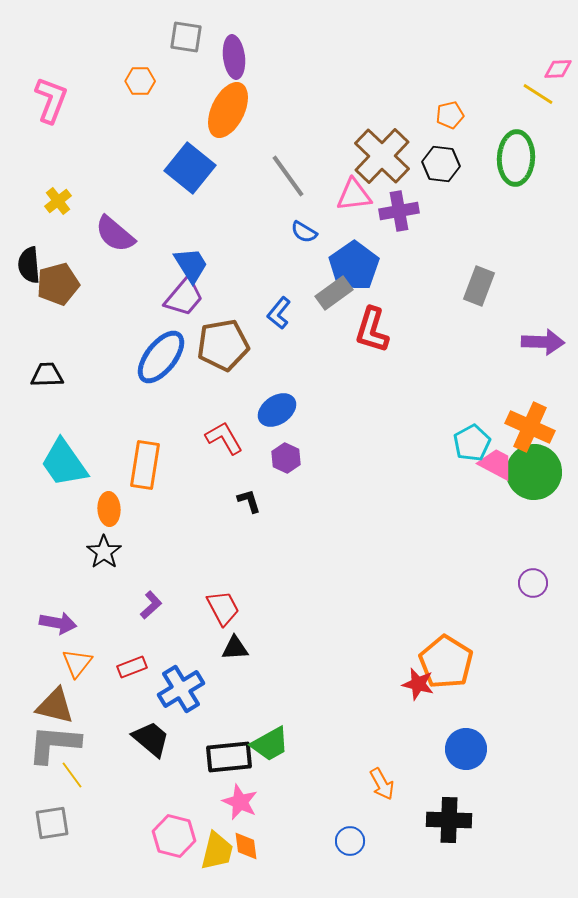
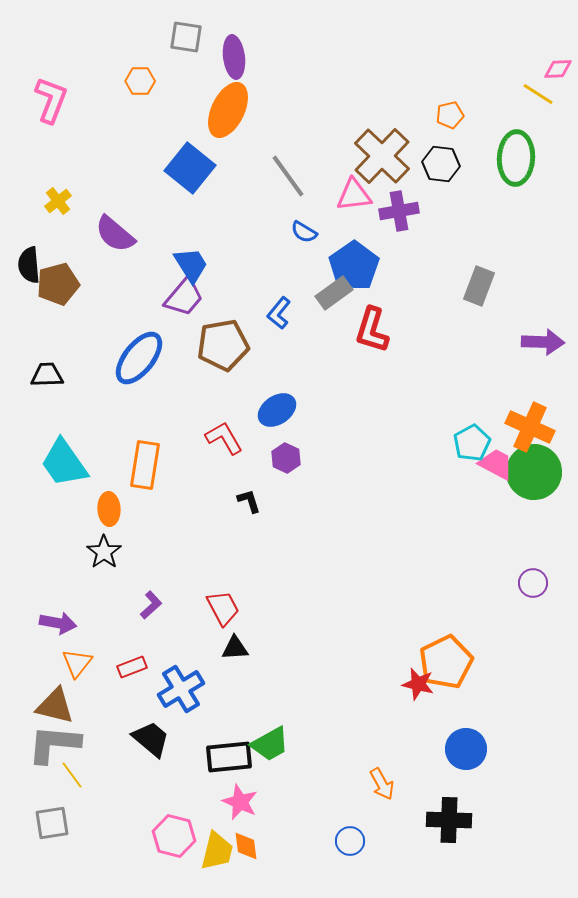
blue ellipse at (161, 357): moved 22 px left, 1 px down
orange pentagon at (446, 662): rotated 14 degrees clockwise
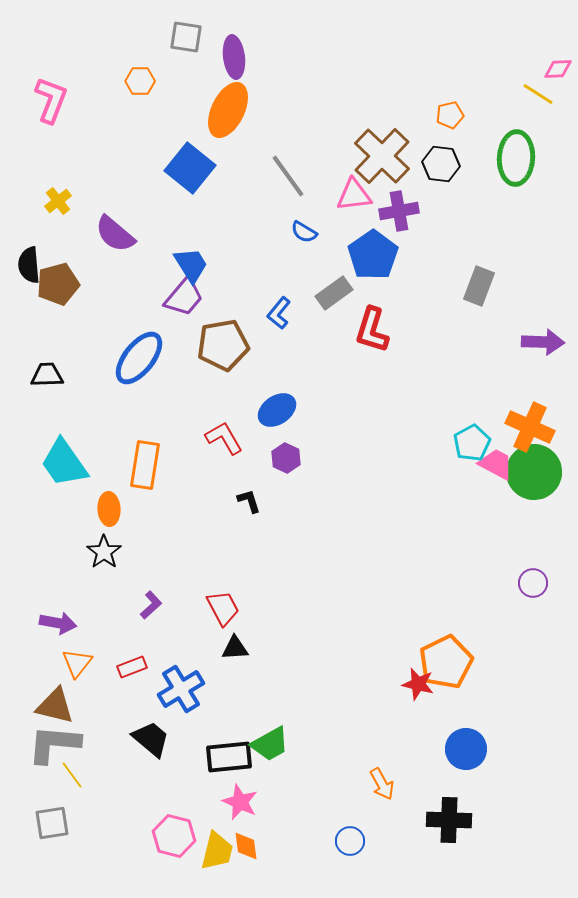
blue pentagon at (354, 266): moved 19 px right, 11 px up
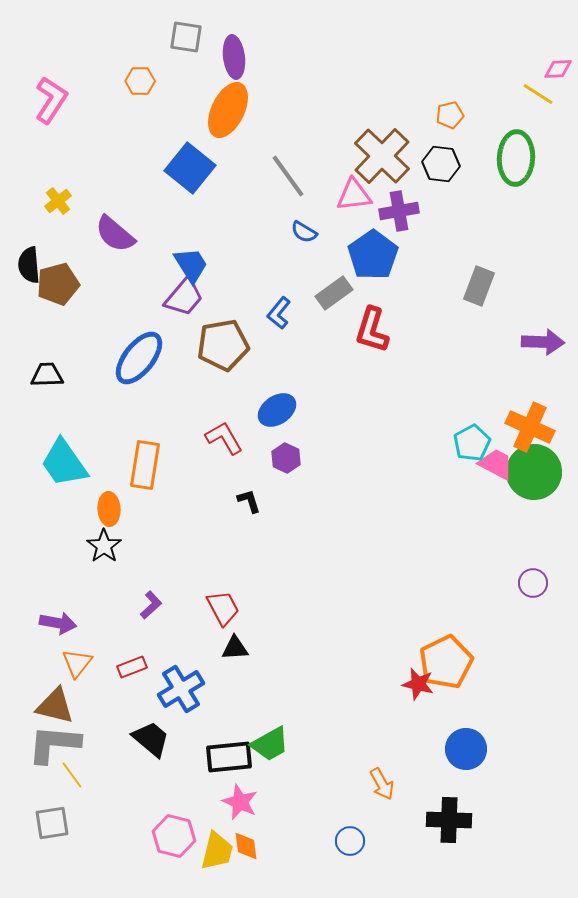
pink L-shape at (51, 100): rotated 12 degrees clockwise
black star at (104, 552): moved 6 px up
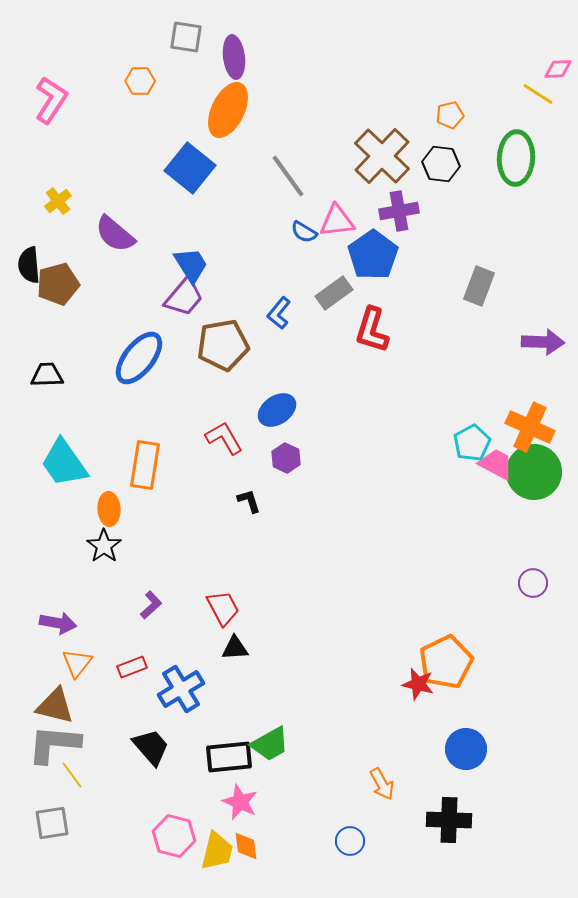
pink triangle at (354, 195): moved 17 px left, 26 px down
black trapezoid at (151, 739): moved 8 px down; rotated 9 degrees clockwise
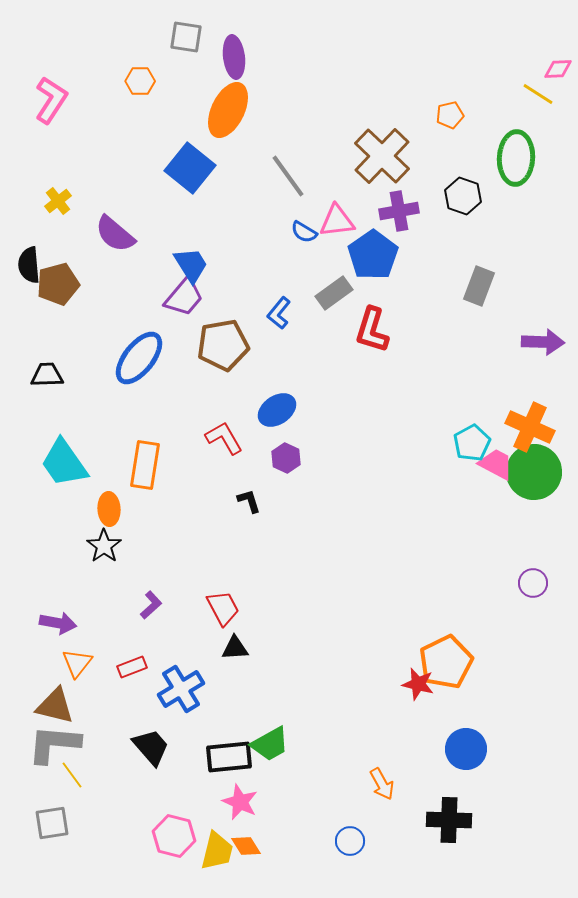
black hexagon at (441, 164): moved 22 px right, 32 px down; rotated 12 degrees clockwise
orange diamond at (246, 846): rotated 24 degrees counterclockwise
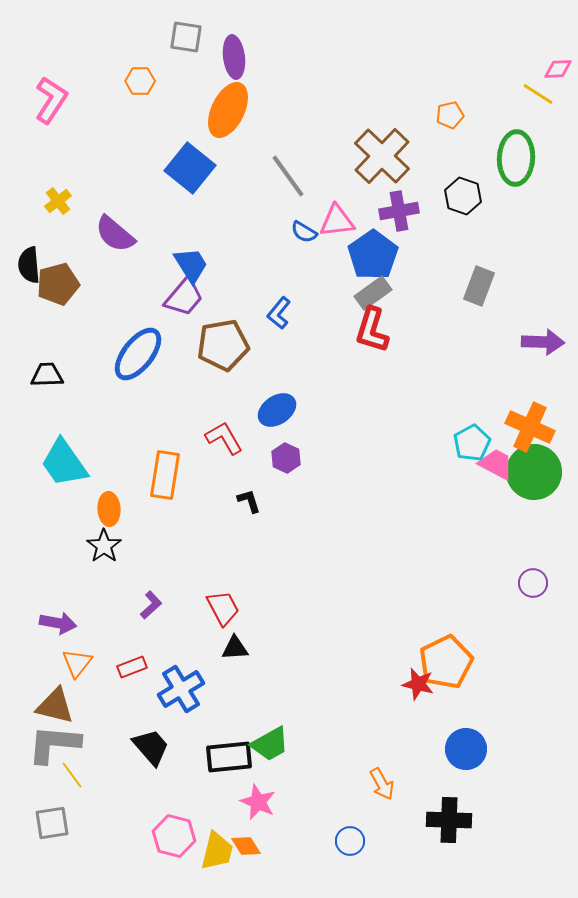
gray rectangle at (334, 293): moved 39 px right
blue ellipse at (139, 358): moved 1 px left, 4 px up
orange rectangle at (145, 465): moved 20 px right, 10 px down
pink star at (240, 802): moved 18 px right
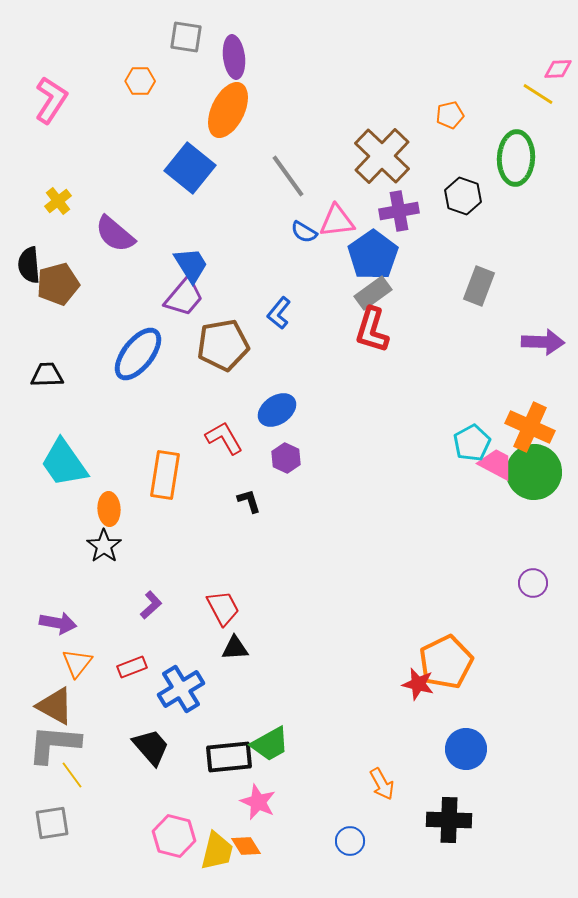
brown triangle at (55, 706): rotated 15 degrees clockwise
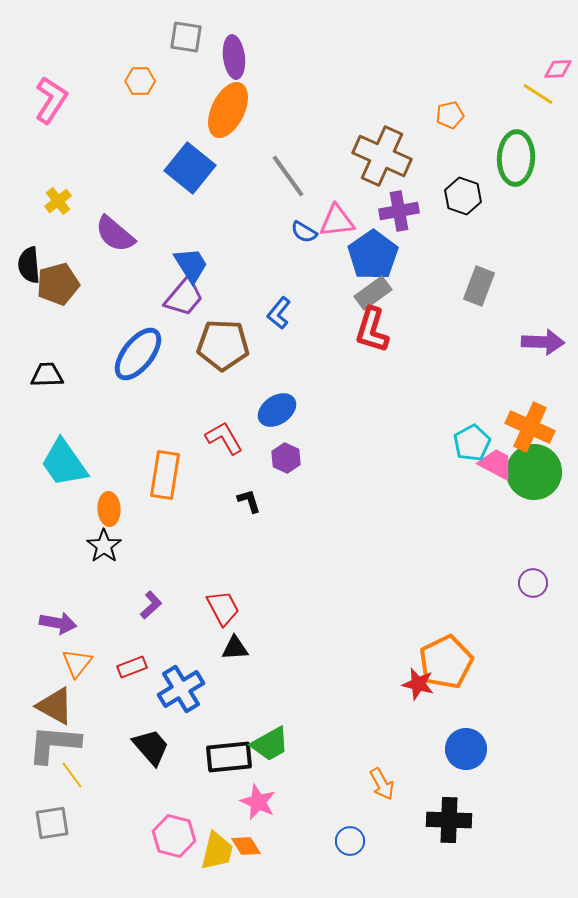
brown cross at (382, 156): rotated 20 degrees counterclockwise
brown pentagon at (223, 345): rotated 12 degrees clockwise
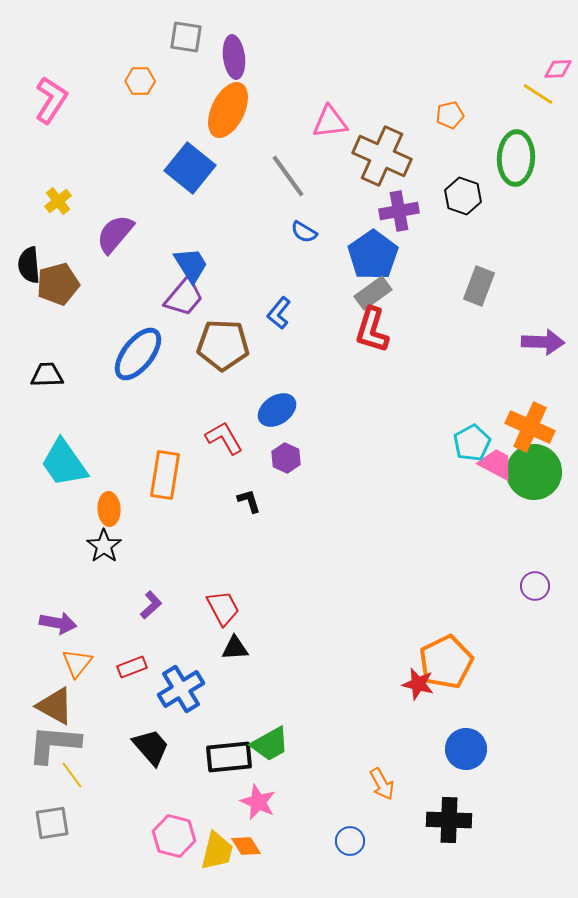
pink triangle at (337, 221): moved 7 px left, 99 px up
purple semicircle at (115, 234): rotated 90 degrees clockwise
purple circle at (533, 583): moved 2 px right, 3 px down
